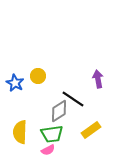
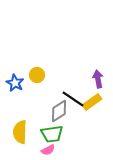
yellow circle: moved 1 px left, 1 px up
yellow rectangle: moved 1 px right, 28 px up
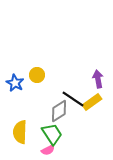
green trapezoid: rotated 115 degrees counterclockwise
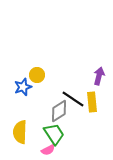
purple arrow: moved 1 px right, 3 px up; rotated 24 degrees clockwise
blue star: moved 8 px right, 4 px down; rotated 24 degrees clockwise
yellow rectangle: rotated 60 degrees counterclockwise
green trapezoid: moved 2 px right
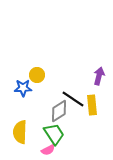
blue star: moved 1 px down; rotated 18 degrees clockwise
yellow rectangle: moved 3 px down
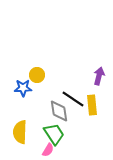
gray diamond: rotated 65 degrees counterclockwise
pink semicircle: rotated 32 degrees counterclockwise
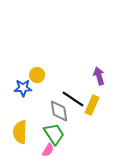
purple arrow: rotated 30 degrees counterclockwise
yellow rectangle: rotated 30 degrees clockwise
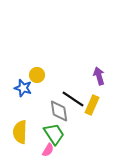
blue star: rotated 18 degrees clockwise
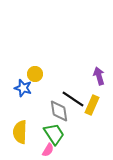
yellow circle: moved 2 px left, 1 px up
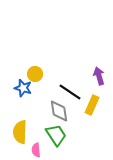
black line: moved 3 px left, 7 px up
green trapezoid: moved 2 px right, 1 px down
pink semicircle: moved 12 px left; rotated 144 degrees clockwise
